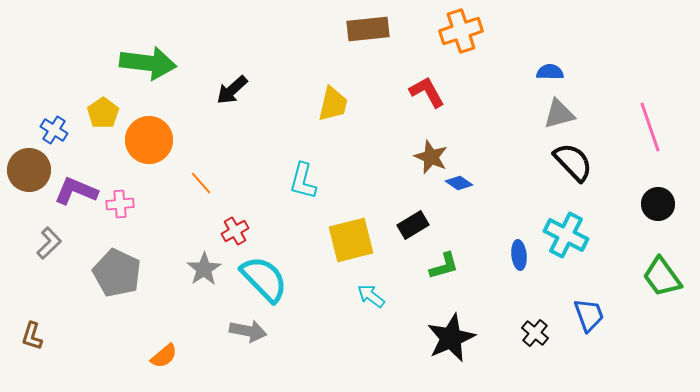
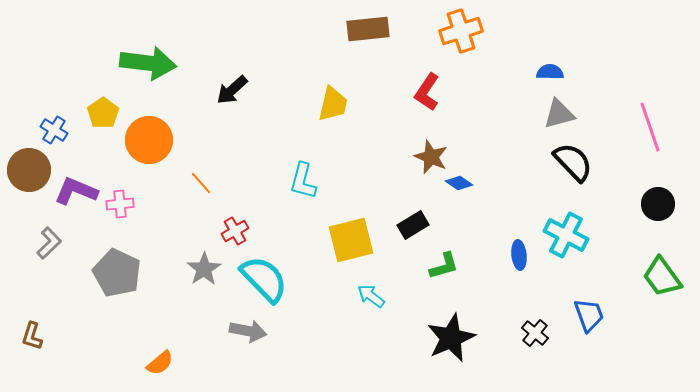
red L-shape: rotated 117 degrees counterclockwise
orange semicircle: moved 4 px left, 7 px down
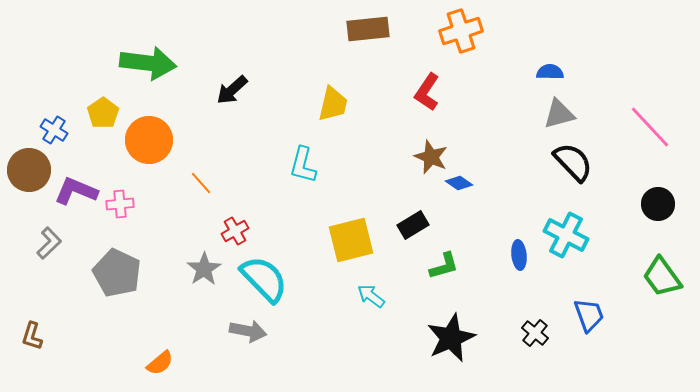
pink line: rotated 24 degrees counterclockwise
cyan L-shape: moved 16 px up
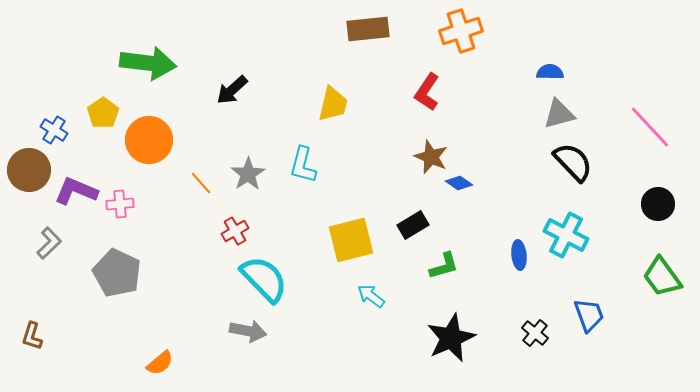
gray star: moved 44 px right, 95 px up
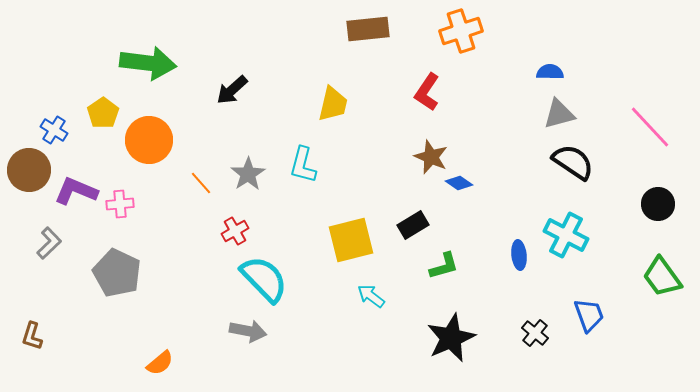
black semicircle: rotated 12 degrees counterclockwise
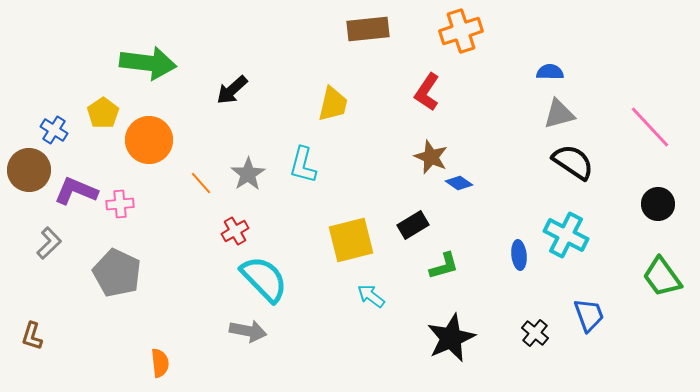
orange semicircle: rotated 56 degrees counterclockwise
